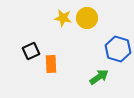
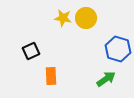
yellow circle: moved 1 px left
orange rectangle: moved 12 px down
green arrow: moved 7 px right, 2 px down
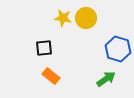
black square: moved 13 px right, 3 px up; rotated 18 degrees clockwise
orange rectangle: rotated 48 degrees counterclockwise
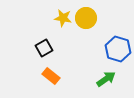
black square: rotated 24 degrees counterclockwise
